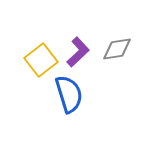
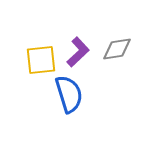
yellow square: rotated 32 degrees clockwise
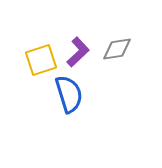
yellow square: rotated 12 degrees counterclockwise
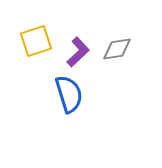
yellow square: moved 5 px left, 19 px up
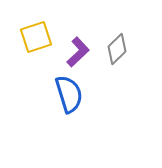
yellow square: moved 4 px up
gray diamond: rotated 36 degrees counterclockwise
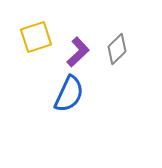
blue semicircle: rotated 42 degrees clockwise
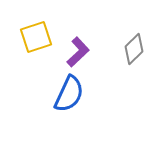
gray diamond: moved 17 px right
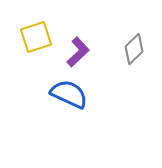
blue semicircle: rotated 90 degrees counterclockwise
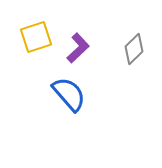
purple L-shape: moved 4 px up
blue semicircle: rotated 24 degrees clockwise
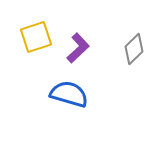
blue semicircle: rotated 33 degrees counterclockwise
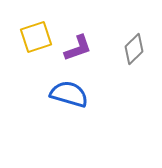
purple L-shape: rotated 24 degrees clockwise
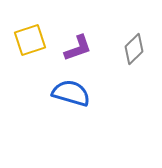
yellow square: moved 6 px left, 3 px down
blue semicircle: moved 2 px right, 1 px up
